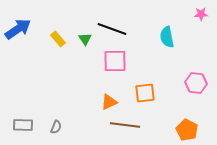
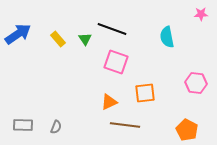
blue arrow: moved 5 px down
pink square: moved 1 px right, 1 px down; rotated 20 degrees clockwise
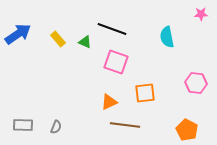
green triangle: moved 3 px down; rotated 32 degrees counterclockwise
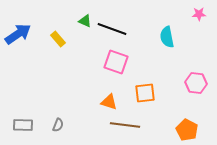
pink star: moved 2 px left
green triangle: moved 21 px up
orange triangle: rotated 42 degrees clockwise
gray semicircle: moved 2 px right, 2 px up
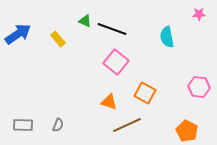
pink square: rotated 20 degrees clockwise
pink hexagon: moved 3 px right, 4 px down
orange square: rotated 35 degrees clockwise
brown line: moved 2 px right; rotated 32 degrees counterclockwise
orange pentagon: moved 1 px down
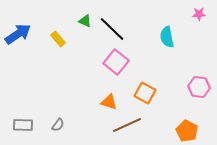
black line: rotated 24 degrees clockwise
gray semicircle: rotated 16 degrees clockwise
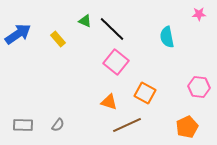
orange pentagon: moved 4 px up; rotated 20 degrees clockwise
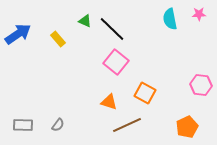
cyan semicircle: moved 3 px right, 18 px up
pink hexagon: moved 2 px right, 2 px up
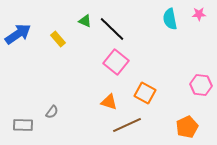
gray semicircle: moved 6 px left, 13 px up
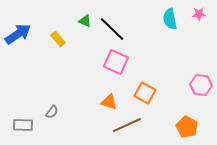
pink square: rotated 15 degrees counterclockwise
orange pentagon: rotated 20 degrees counterclockwise
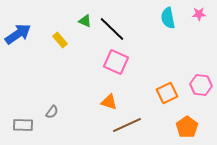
cyan semicircle: moved 2 px left, 1 px up
yellow rectangle: moved 2 px right, 1 px down
orange square: moved 22 px right; rotated 35 degrees clockwise
orange pentagon: rotated 10 degrees clockwise
